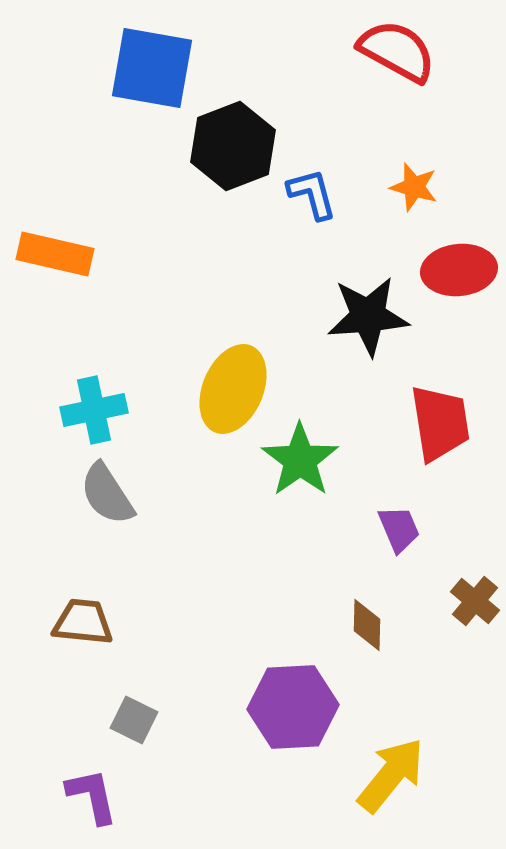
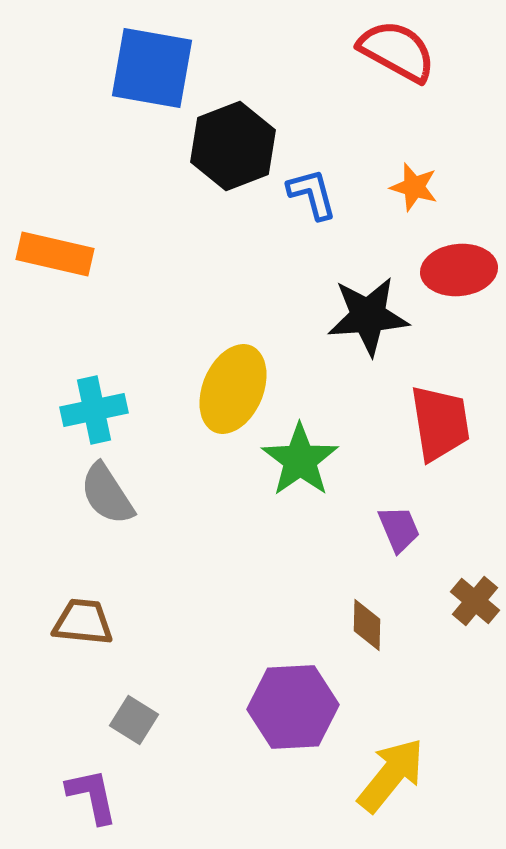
gray square: rotated 6 degrees clockwise
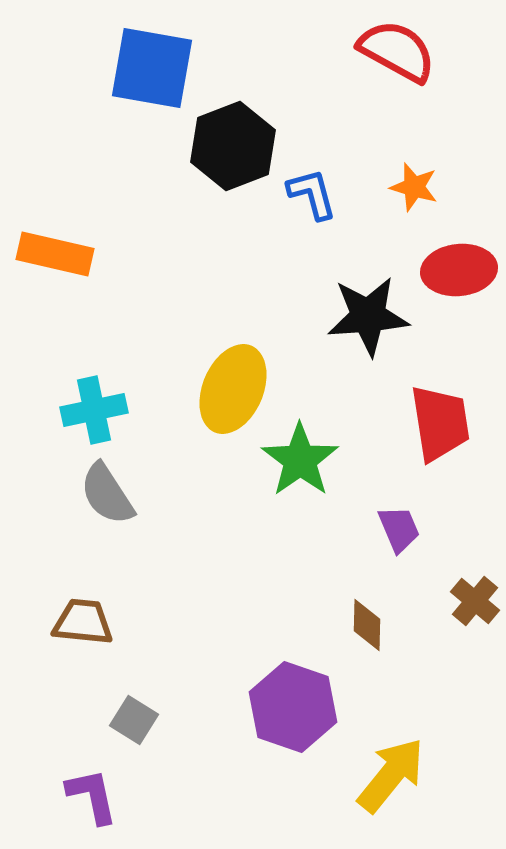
purple hexagon: rotated 22 degrees clockwise
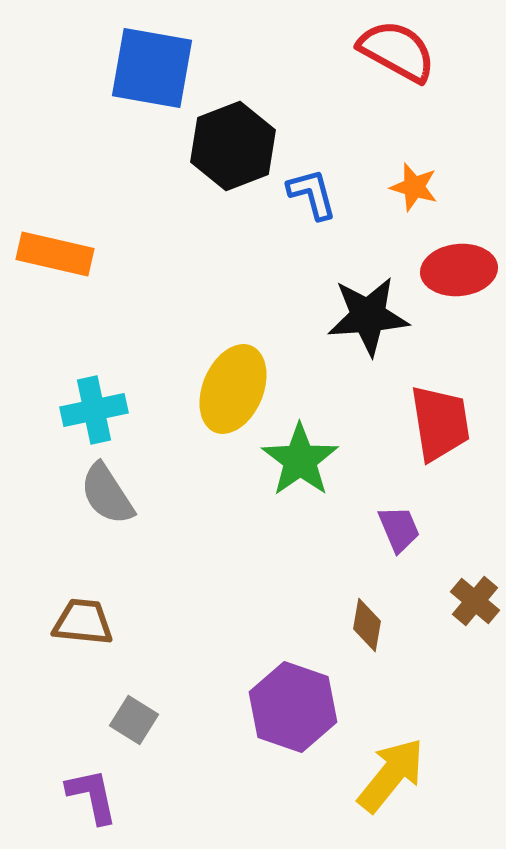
brown diamond: rotated 8 degrees clockwise
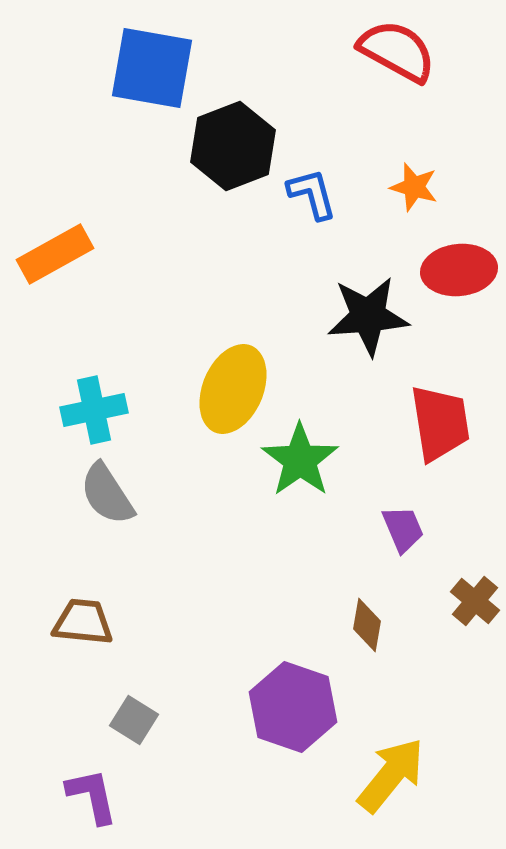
orange rectangle: rotated 42 degrees counterclockwise
purple trapezoid: moved 4 px right
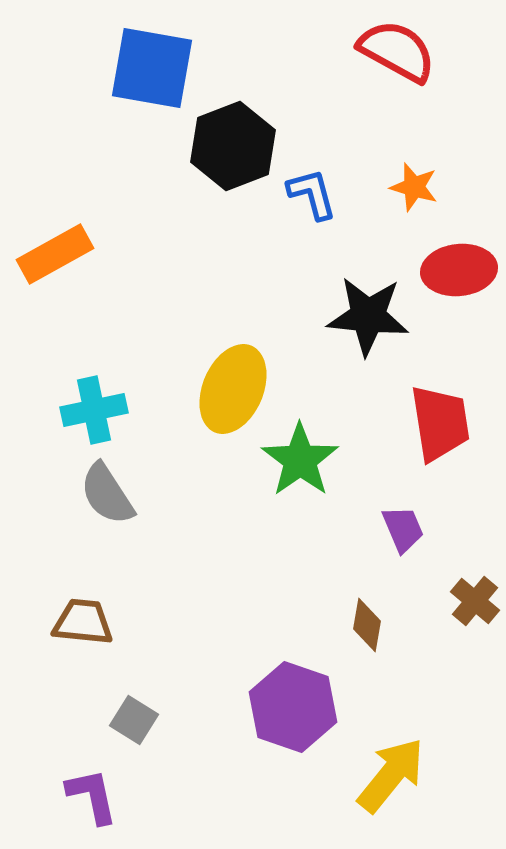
black star: rotated 10 degrees clockwise
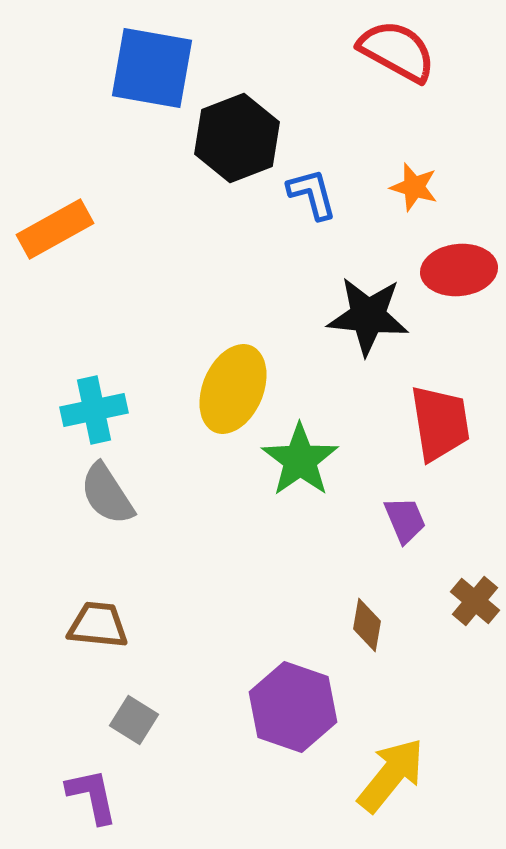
black hexagon: moved 4 px right, 8 px up
orange rectangle: moved 25 px up
purple trapezoid: moved 2 px right, 9 px up
brown trapezoid: moved 15 px right, 3 px down
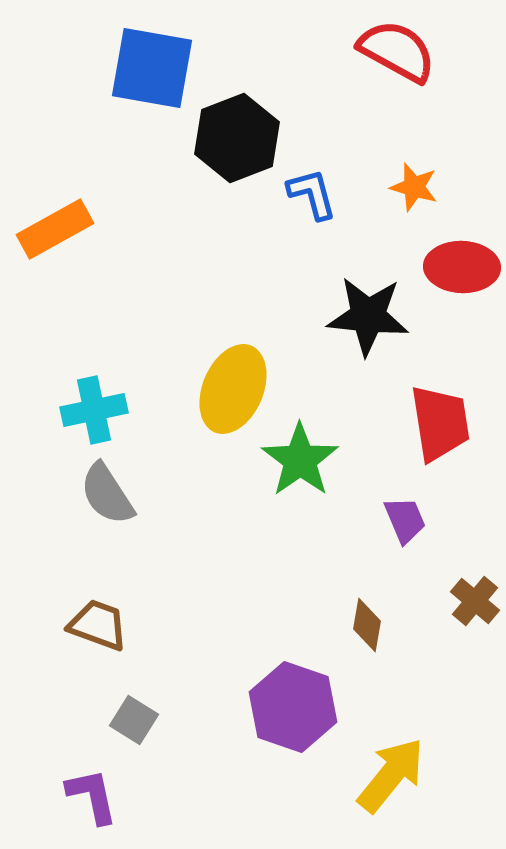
red ellipse: moved 3 px right, 3 px up; rotated 8 degrees clockwise
brown trapezoid: rotated 14 degrees clockwise
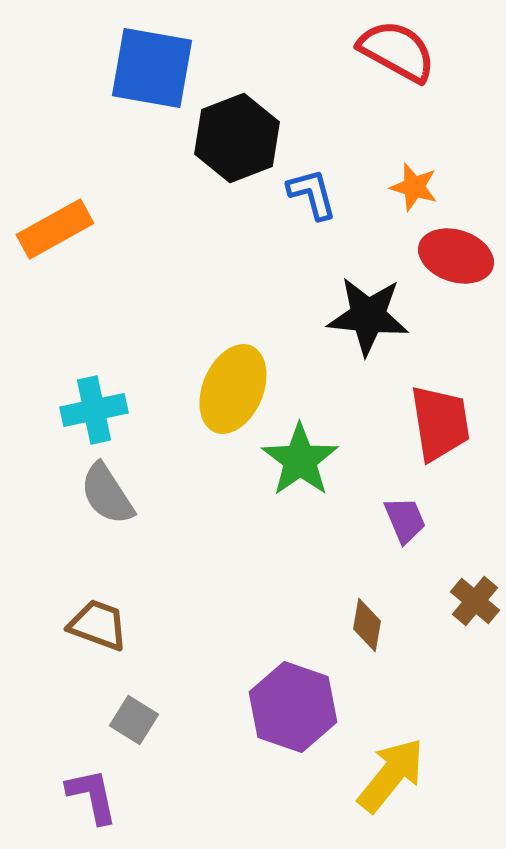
red ellipse: moved 6 px left, 11 px up; rotated 16 degrees clockwise
